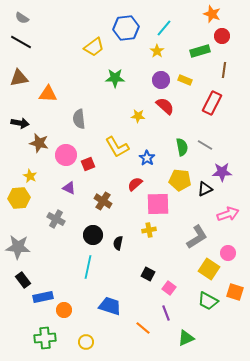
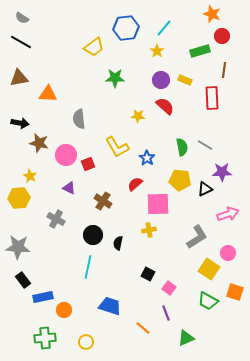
red rectangle at (212, 103): moved 5 px up; rotated 30 degrees counterclockwise
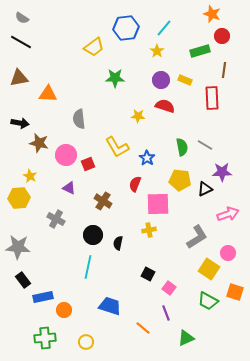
red semicircle at (165, 106): rotated 24 degrees counterclockwise
red semicircle at (135, 184): rotated 28 degrees counterclockwise
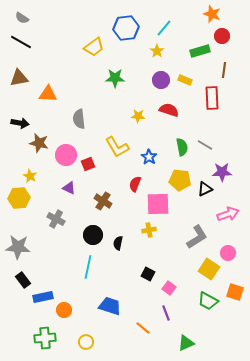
red semicircle at (165, 106): moved 4 px right, 4 px down
blue star at (147, 158): moved 2 px right, 1 px up
green triangle at (186, 338): moved 5 px down
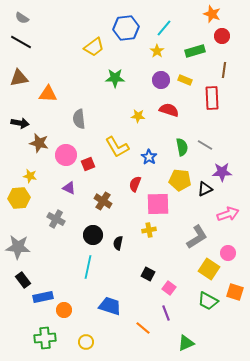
green rectangle at (200, 51): moved 5 px left
yellow star at (30, 176): rotated 16 degrees counterclockwise
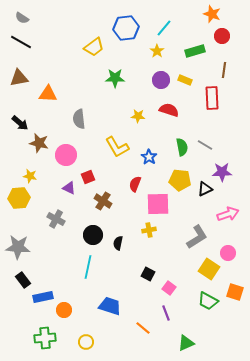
black arrow at (20, 123): rotated 30 degrees clockwise
red square at (88, 164): moved 13 px down
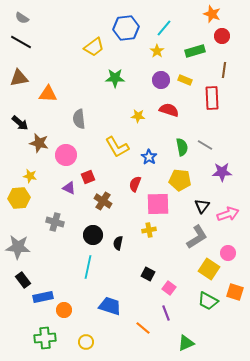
black triangle at (205, 189): moved 3 px left, 17 px down; rotated 28 degrees counterclockwise
gray cross at (56, 219): moved 1 px left, 3 px down; rotated 12 degrees counterclockwise
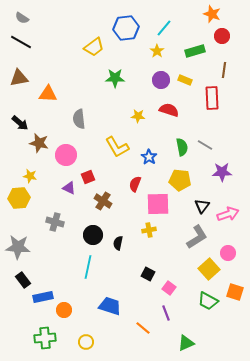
yellow square at (209, 269): rotated 15 degrees clockwise
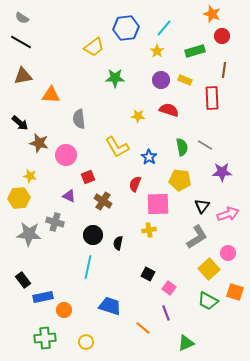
brown triangle at (19, 78): moved 4 px right, 2 px up
orange triangle at (48, 94): moved 3 px right, 1 px down
purple triangle at (69, 188): moved 8 px down
gray star at (18, 247): moved 11 px right, 13 px up
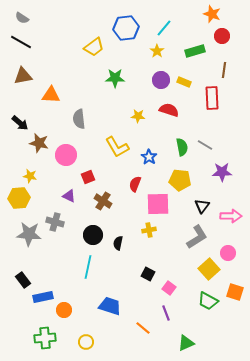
yellow rectangle at (185, 80): moved 1 px left, 2 px down
pink arrow at (228, 214): moved 3 px right, 2 px down; rotated 20 degrees clockwise
